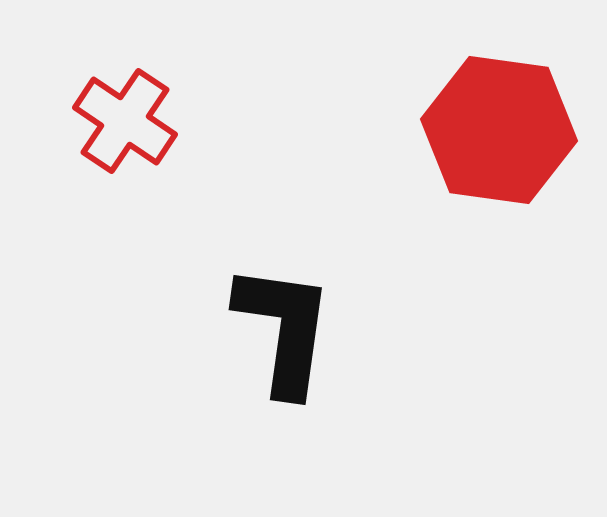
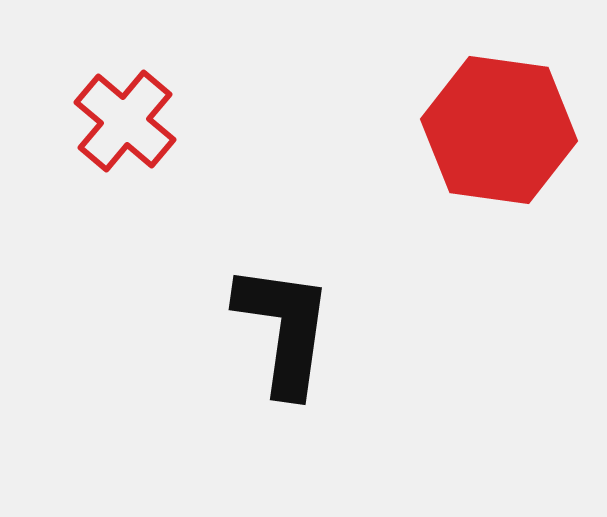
red cross: rotated 6 degrees clockwise
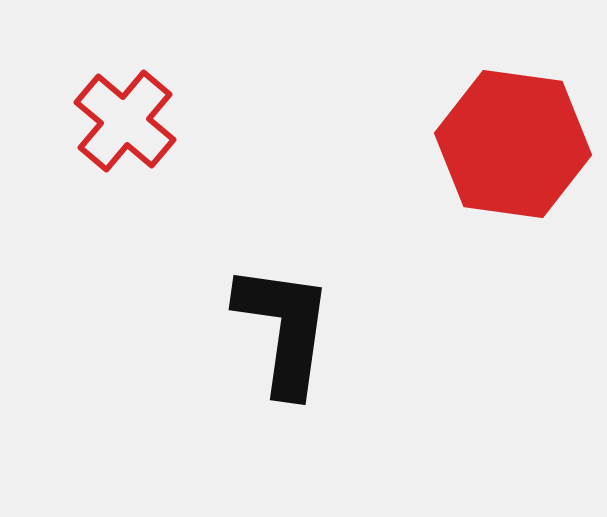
red hexagon: moved 14 px right, 14 px down
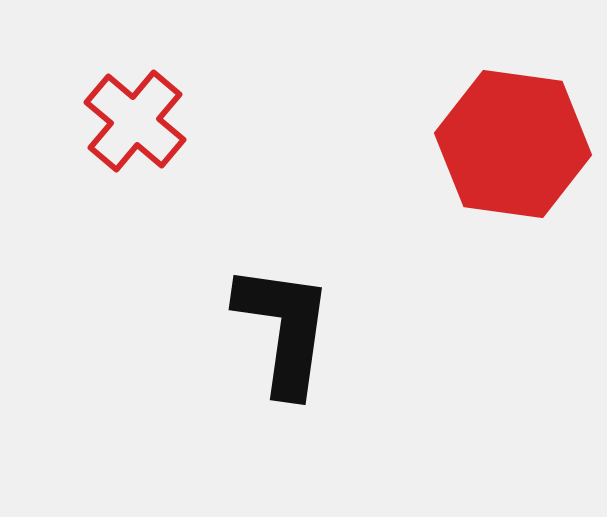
red cross: moved 10 px right
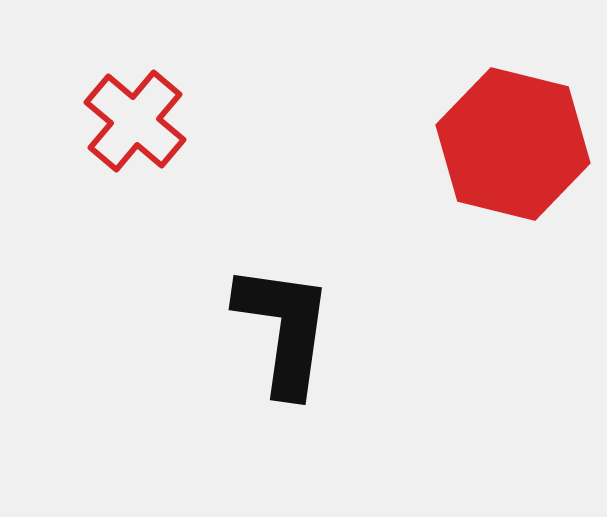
red hexagon: rotated 6 degrees clockwise
